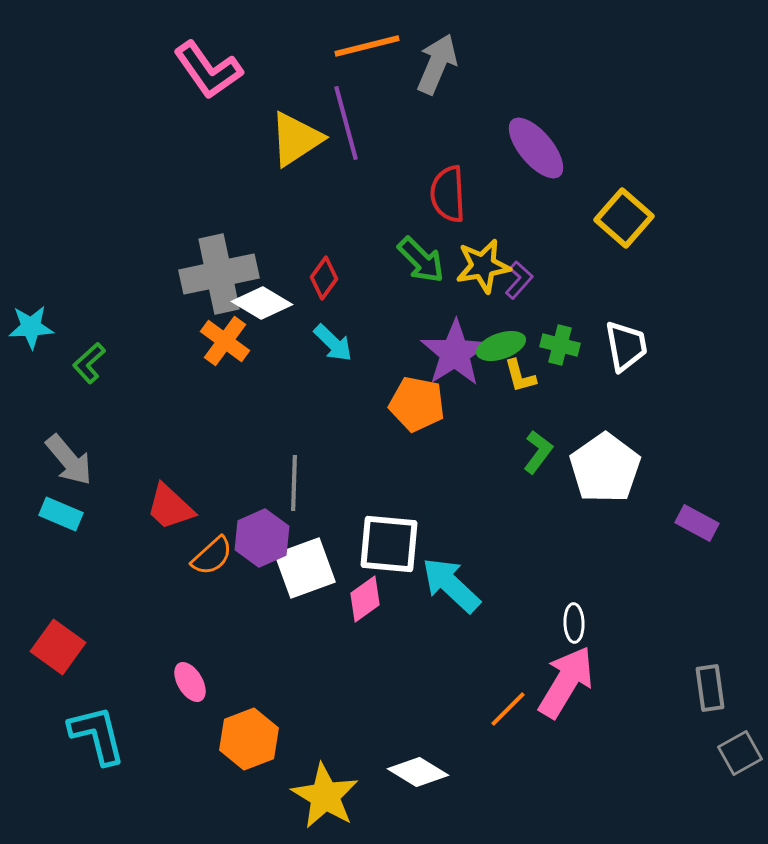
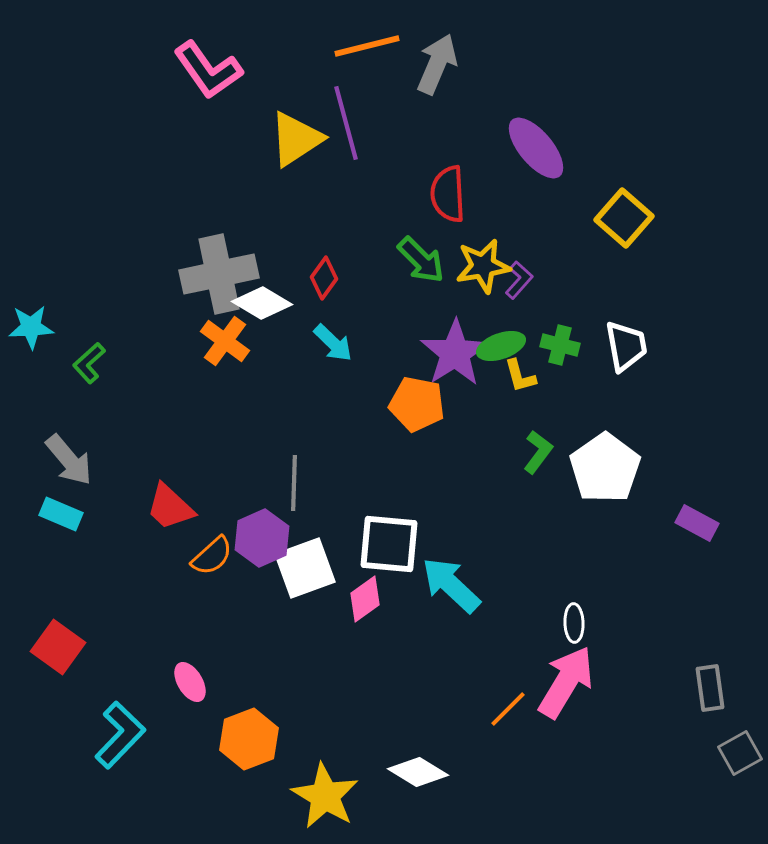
cyan L-shape at (97, 735): moved 23 px right; rotated 58 degrees clockwise
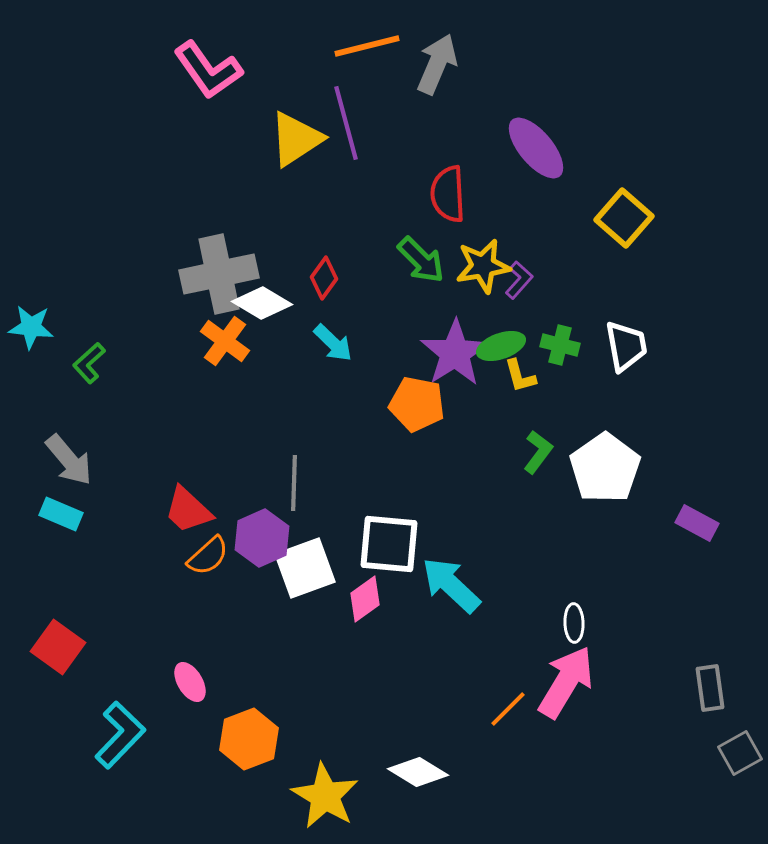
cyan star at (31, 327): rotated 9 degrees clockwise
red trapezoid at (170, 507): moved 18 px right, 3 px down
orange semicircle at (212, 556): moved 4 px left
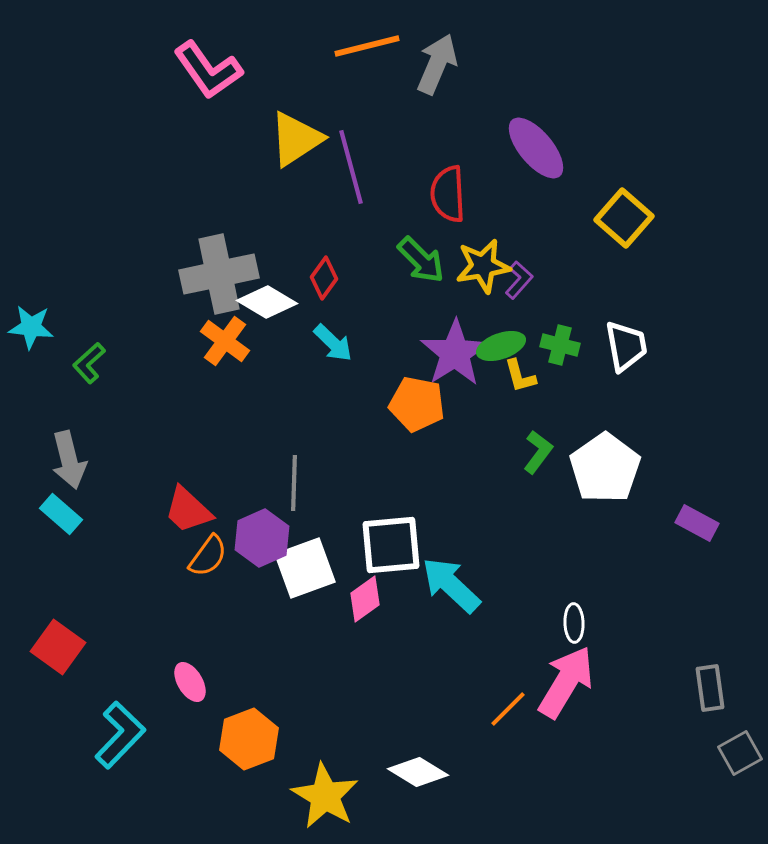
purple line at (346, 123): moved 5 px right, 44 px down
white diamond at (262, 303): moved 5 px right, 1 px up
gray arrow at (69, 460): rotated 26 degrees clockwise
cyan rectangle at (61, 514): rotated 18 degrees clockwise
white square at (389, 544): moved 2 px right, 1 px down; rotated 10 degrees counterclockwise
orange semicircle at (208, 556): rotated 12 degrees counterclockwise
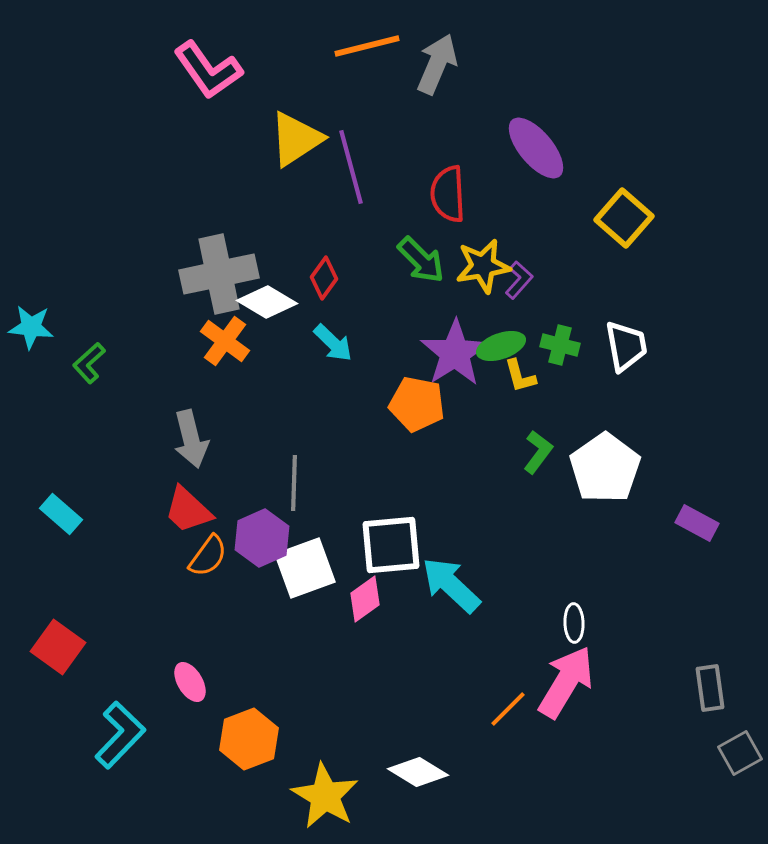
gray arrow at (69, 460): moved 122 px right, 21 px up
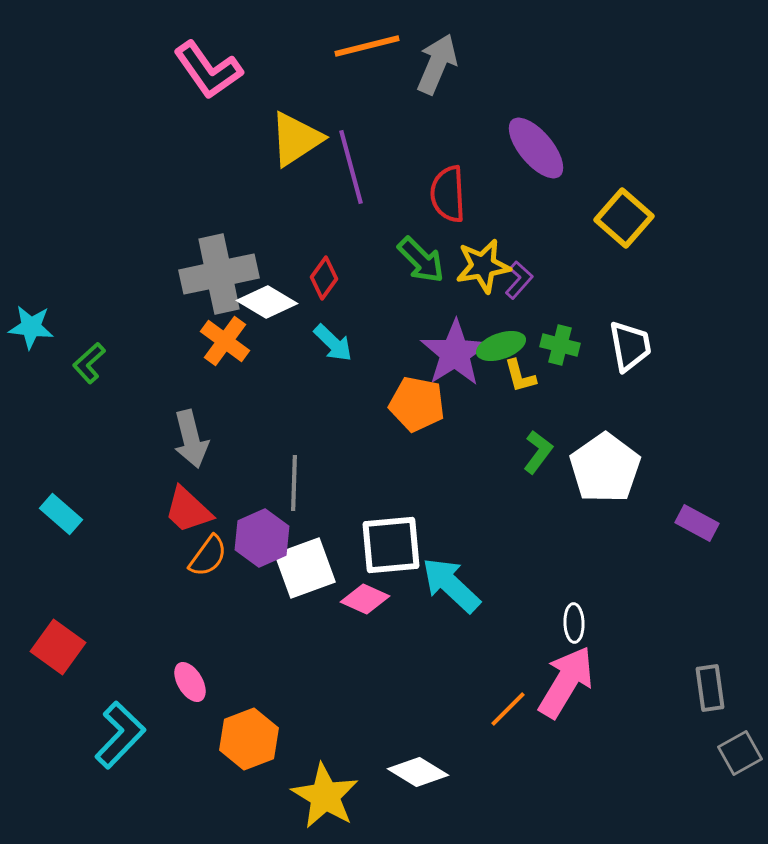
white trapezoid at (626, 346): moved 4 px right
pink diamond at (365, 599): rotated 60 degrees clockwise
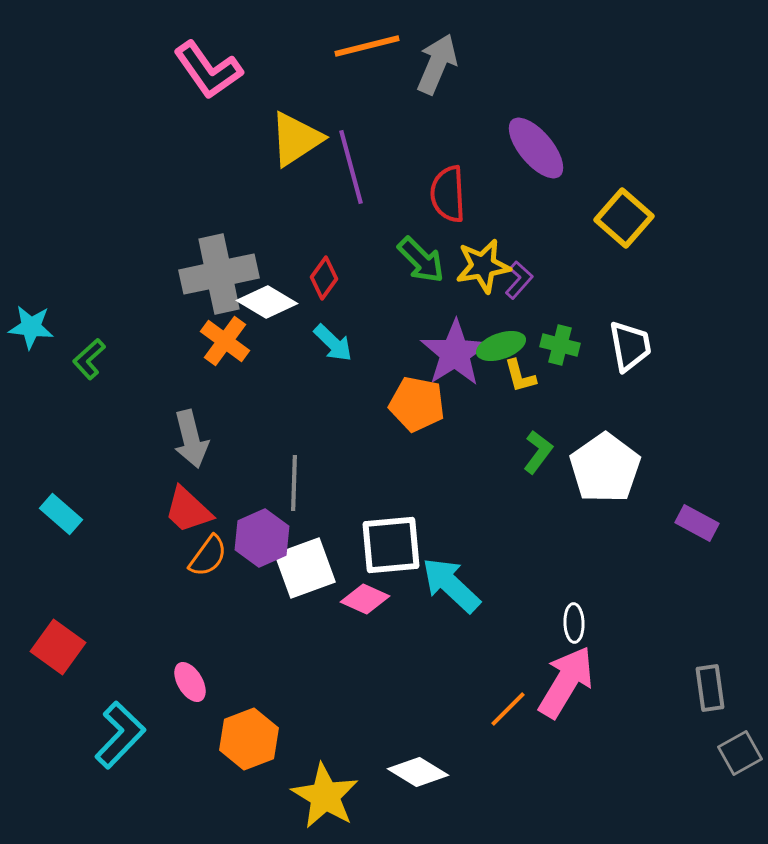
green L-shape at (89, 363): moved 4 px up
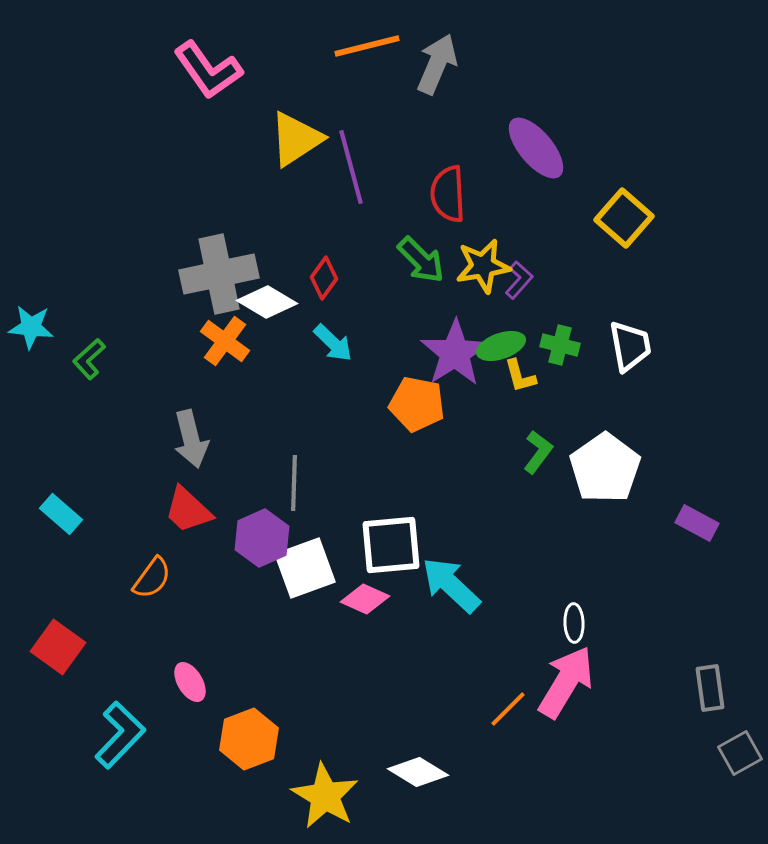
orange semicircle at (208, 556): moved 56 px left, 22 px down
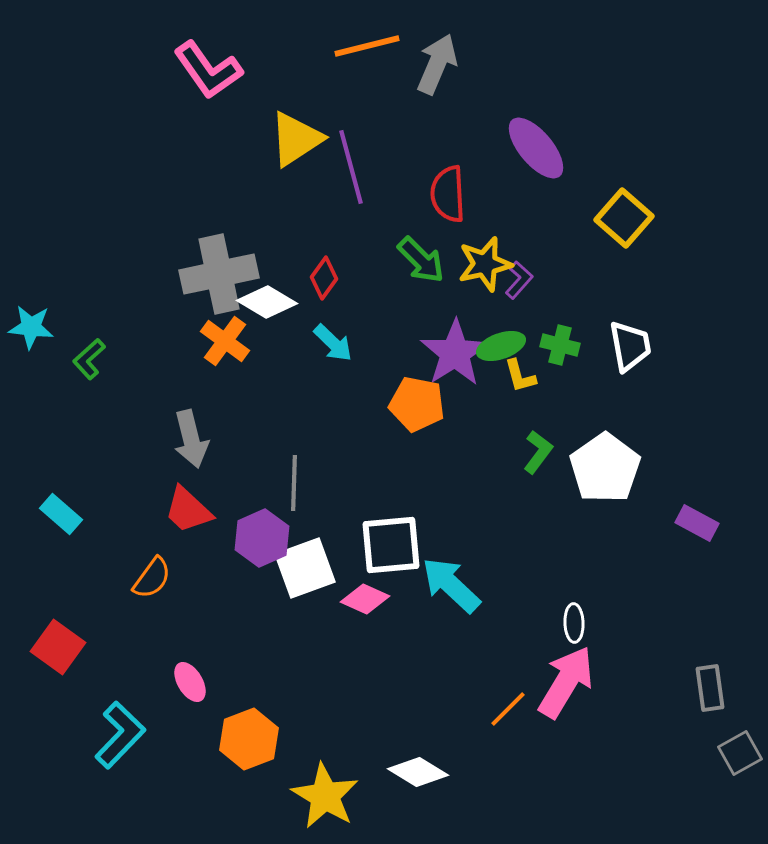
yellow star at (483, 266): moved 2 px right, 2 px up; rotated 4 degrees counterclockwise
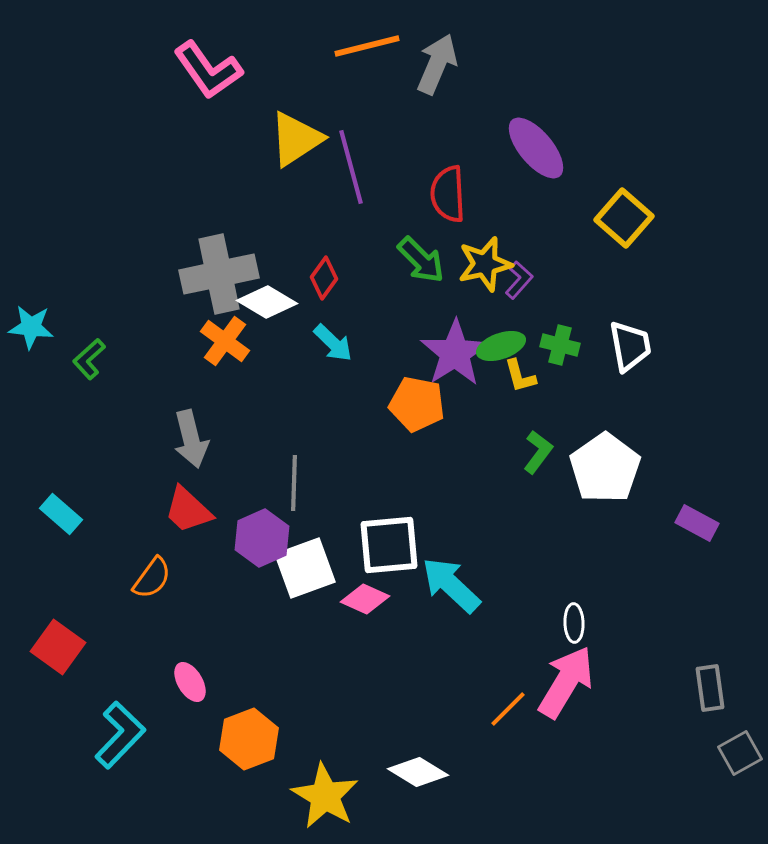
white square at (391, 545): moved 2 px left
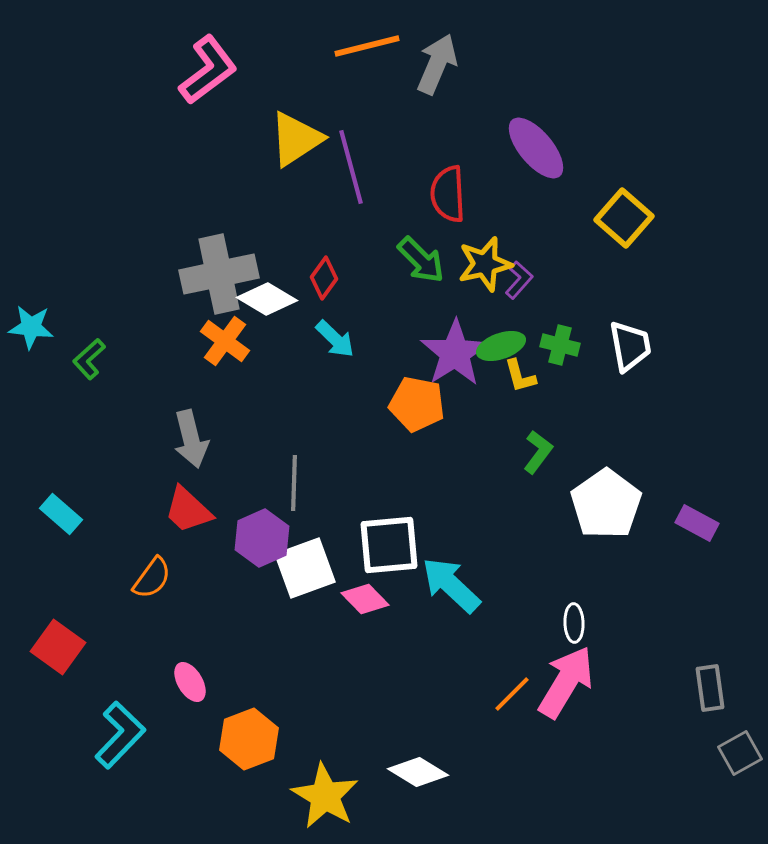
pink L-shape at (208, 70): rotated 92 degrees counterclockwise
white diamond at (267, 302): moved 3 px up
cyan arrow at (333, 343): moved 2 px right, 4 px up
white pentagon at (605, 468): moved 1 px right, 36 px down
pink diamond at (365, 599): rotated 21 degrees clockwise
orange line at (508, 709): moved 4 px right, 15 px up
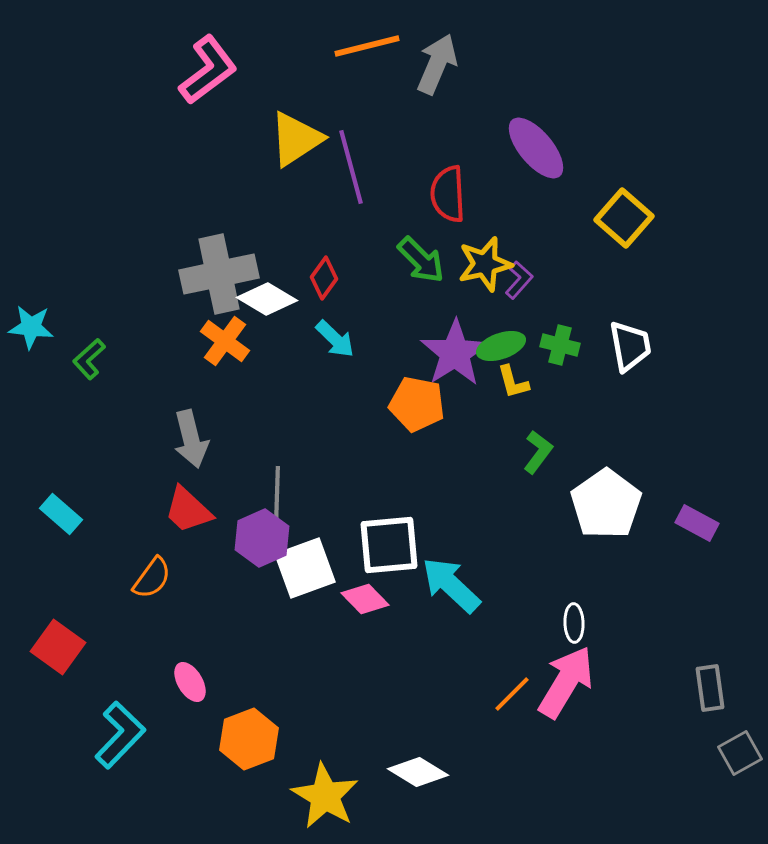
yellow L-shape at (520, 376): moved 7 px left, 6 px down
gray line at (294, 483): moved 17 px left, 11 px down
